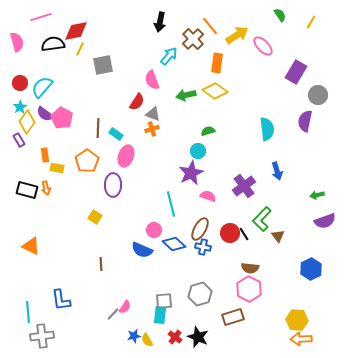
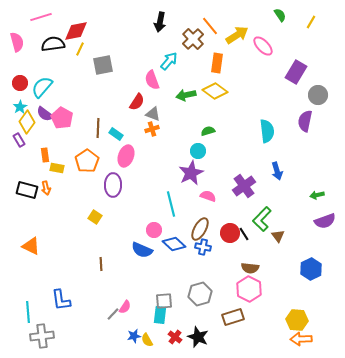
cyan arrow at (169, 56): moved 5 px down
cyan semicircle at (267, 129): moved 2 px down
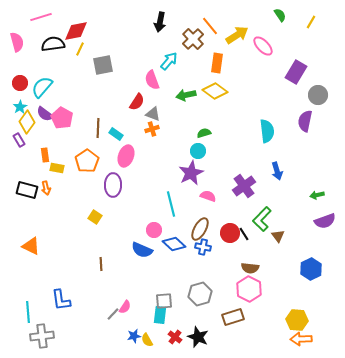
green semicircle at (208, 131): moved 4 px left, 2 px down
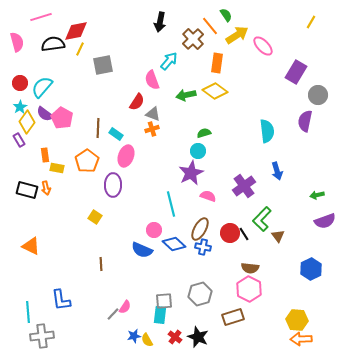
green semicircle at (280, 15): moved 54 px left
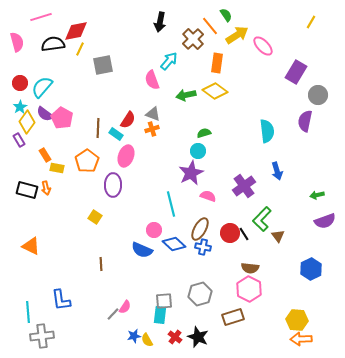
red semicircle at (137, 102): moved 9 px left, 18 px down
orange rectangle at (45, 155): rotated 24 degrees counterclockwise
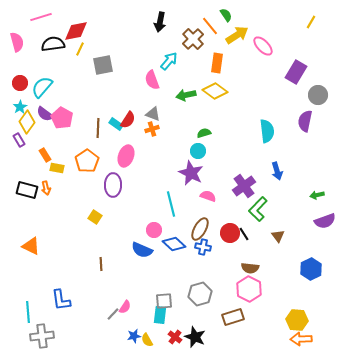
cyan rectangle at (116, 134): moved 10 px up
purple star at (191, 173): rotated 20 degrees counterclockwise
green L-shape at (262, 219): moved 4 px left, 10 px up
black star at (198, 337): moved 3 px left
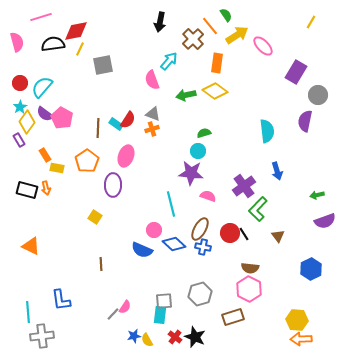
purple star at (191, 173): rotated 20 degrees counterclockwise
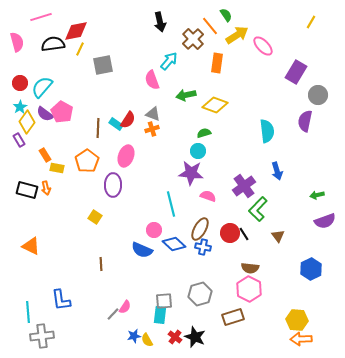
black arrow at (160, 22): rotated 24 degrees counterclockwise
yellow diamond at (215, 91): moved 14 px down; rotated 15 degrees counterclockwise
pink pentagon at (62, 118): moved 6 px up
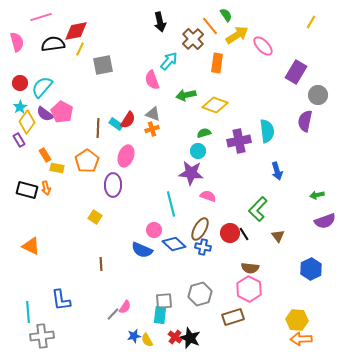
purple cross at (244, 186): moved 5 px left, 45 px up; rotated 25 degrees clockwise
black star at (195, 337): moved 5 px left, 1 px down
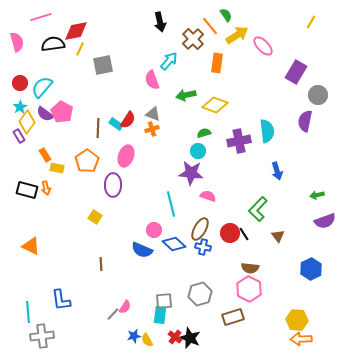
purple rectangle at (19, 140): moved 4 px up
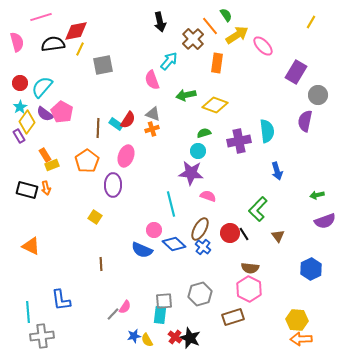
yellow rectangle at (57, 168): moved 5 px left, 3 px up; rotated 32 degrees counterclockwise
blue cross at (203, 247): rotated 28 degrees clockwise
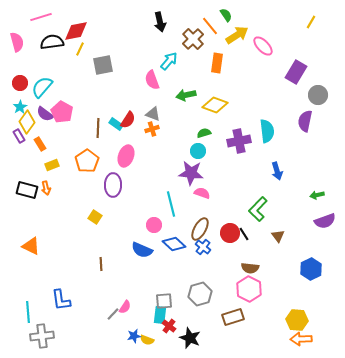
black semicircle at (53, 44): moved 1 px left, 2 px up
orange rectangle at (45, 155): moved 5 px left, 11 px up
pink semicircle at (208, 196): moved 6 px left, 3 px up
pink circle at (154, 230): moved 5 px up
red cross at (175, 337): moved 6 px left, 11 px up
yellow semicircle at (147, 340): rotated 40 degrees counterclockwise
